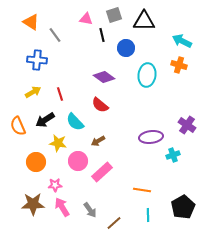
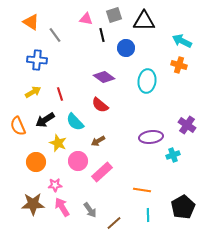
cyan ellipse: moved 6 px down
yellow star: rotated 12 degrees clockwise
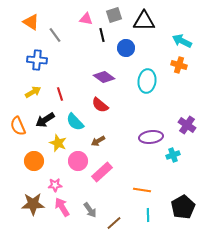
orange circle: moved 2 px left, 1 px up
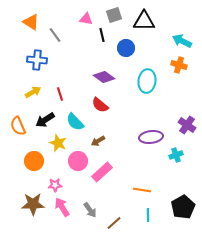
cyan cross: moved 3 px right
